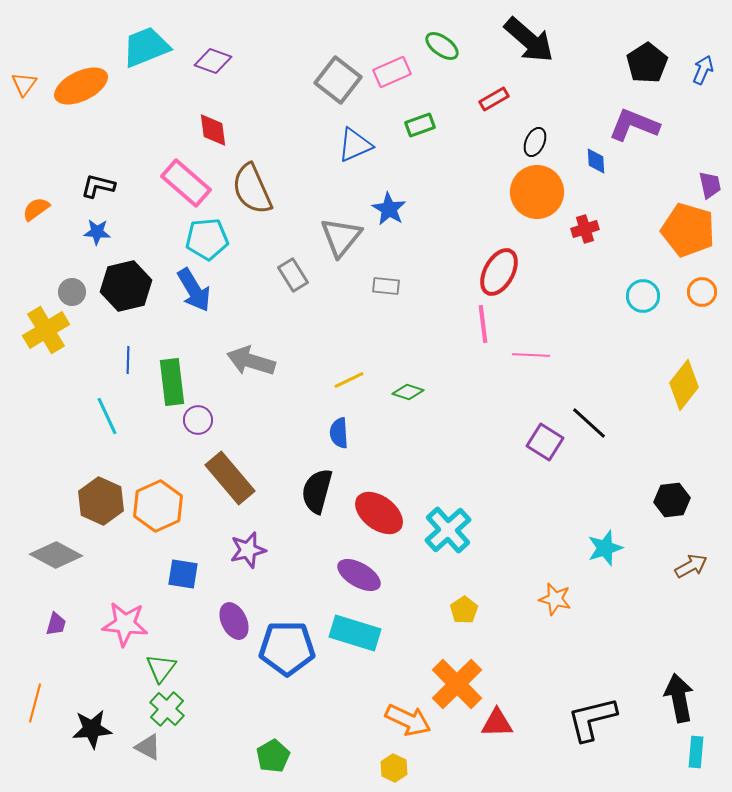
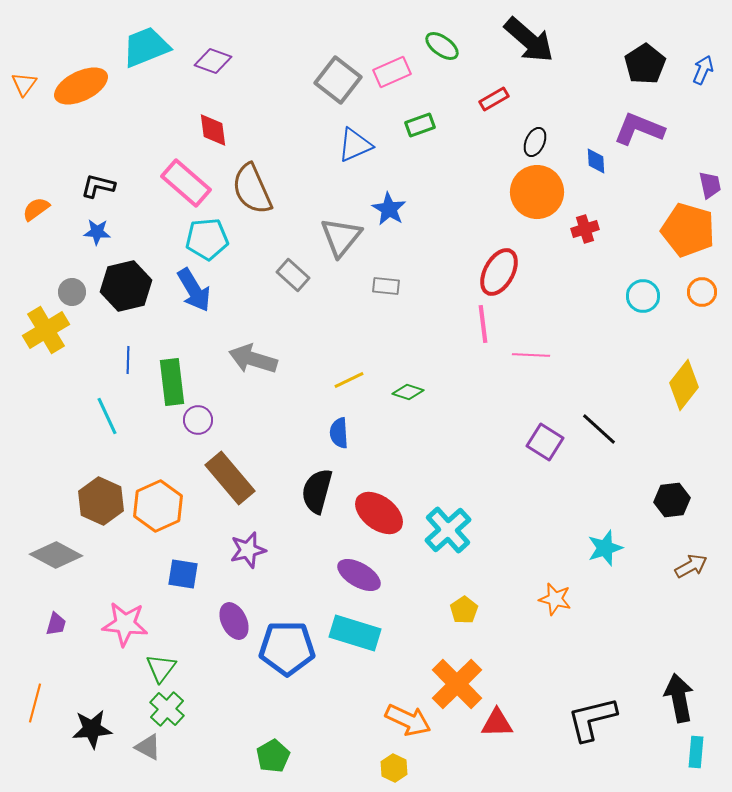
black pentagon at (647, 63): moved 2 px left, 1 px down
purple L-shape at (634, 125): moved 5 px right, 4 px down
gray rectangle at (293, 275): rotated 16 degrees counterclockwise
gray arrow at (251, 361): moved 2 px right, 2 px up
black line at (589, 423): moved 10 px right, 6 px down
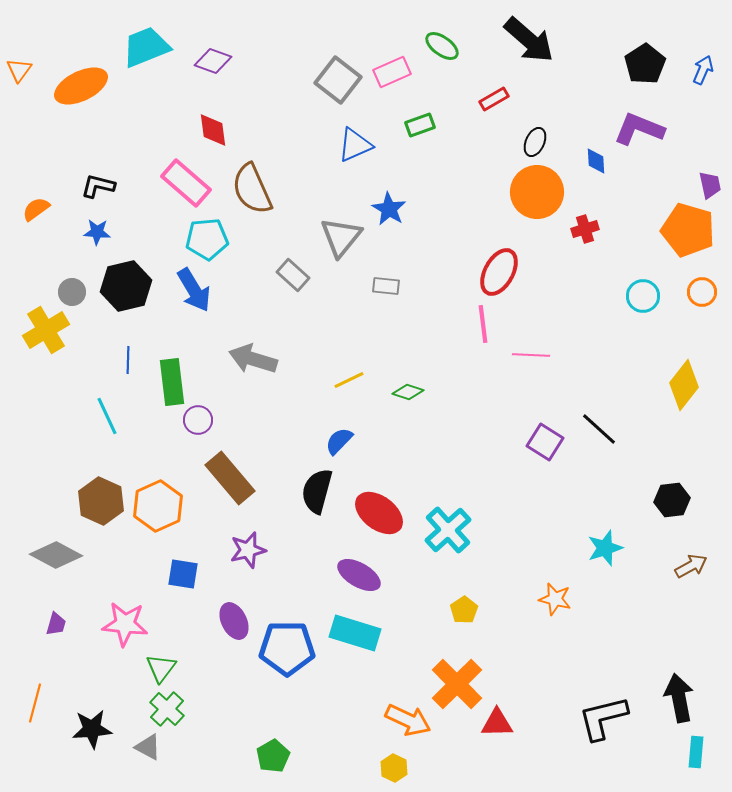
orange triangle at (24, 84): moved 5 px left, 14 px up
blue semicircle at (339, 433): moved 8 px down; rotated 48 degrees clockwise
black L-shape at (592, 719): moved 11 px right, 1 px up
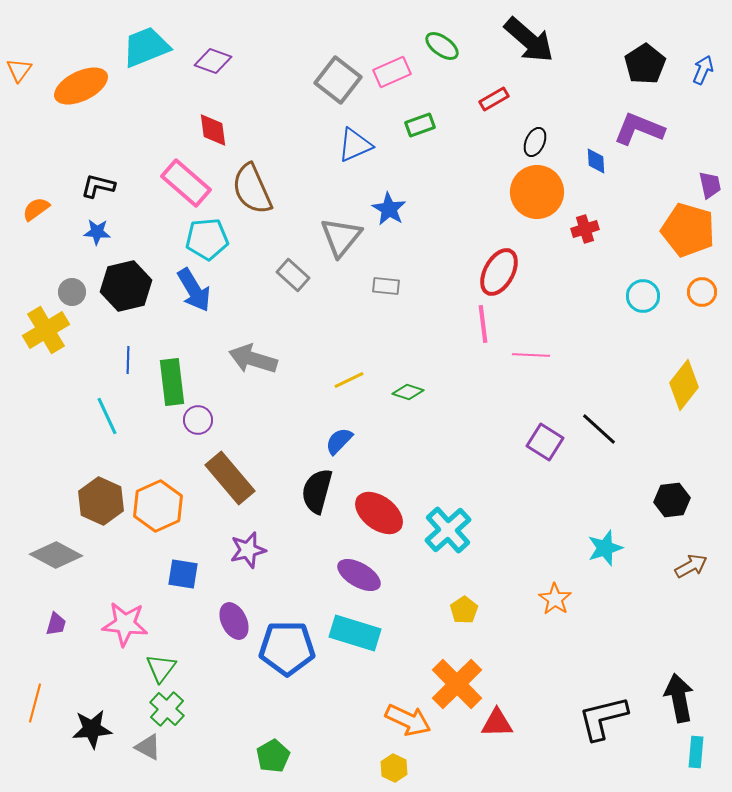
orange star at (555, 599): rotated 20 degrees clockwise
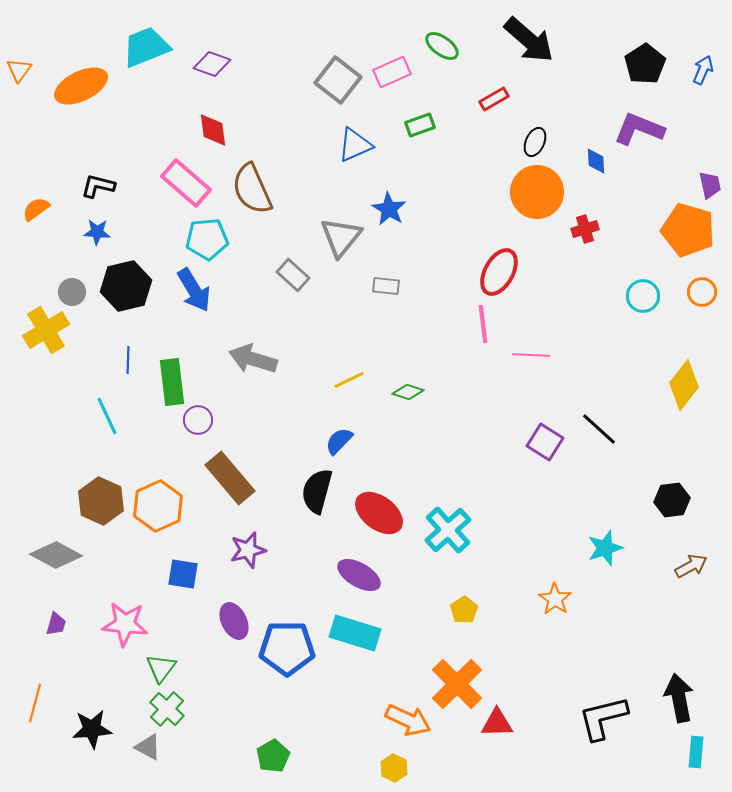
purple diamond at (213, 61): moved 1 px left, 3 px down
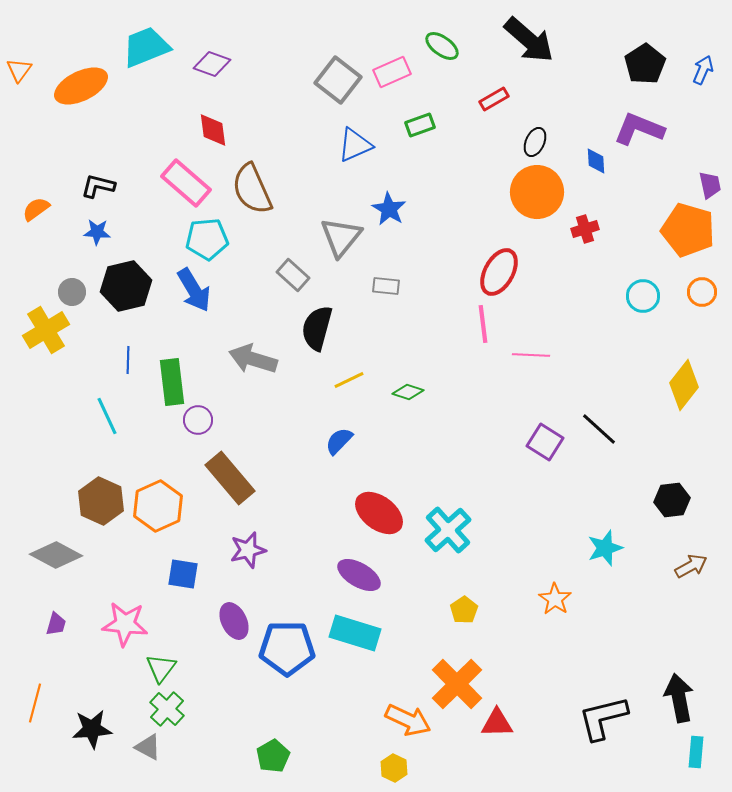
black semicircle at (317, 491): moved 163 px up
